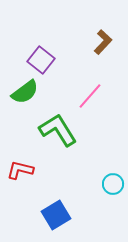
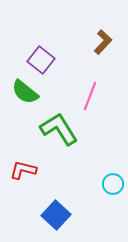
green semicircle: rotated 76 degrees clockwise
pink line: rotated 20 degrees counterclockwise
green L-shape: moved 1 px right, 1 px up
red L-shape: moved 3 px right
blue square: rotated 16 degrees counterclockwise
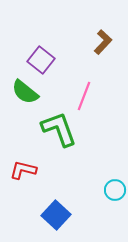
pink line: moved 6 px left
green L-shape: rotated 12 degrees clockwise
cyan circle: moved 2 px right, 6 px down
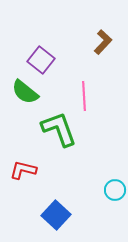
pink line: rotated 24 degrees counterclockwise
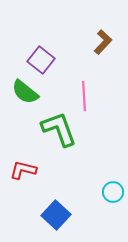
cyan circle: moved 2 px left, 2 px down
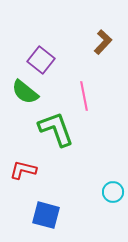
pink line: rotated 8 degrees counterclockwise
green L-shape: moved 3 px left
blue square: moved 10 px left; rotated 28 degrees counterclockwise
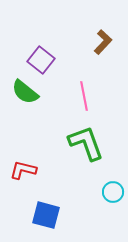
green L-shape: moved 30 px right, 14 px down
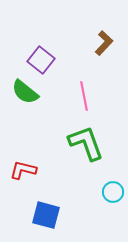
brown L-shape: moved 1 px right, 1 px down
